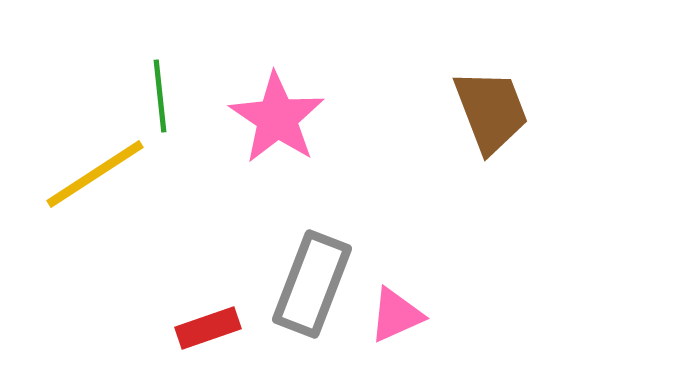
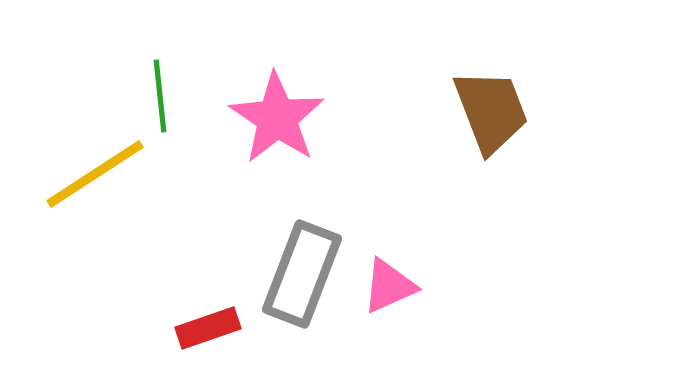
gray rectangle: moved 10 px left, 10 px up
pink triangle: moved 7 px left, 29 px up
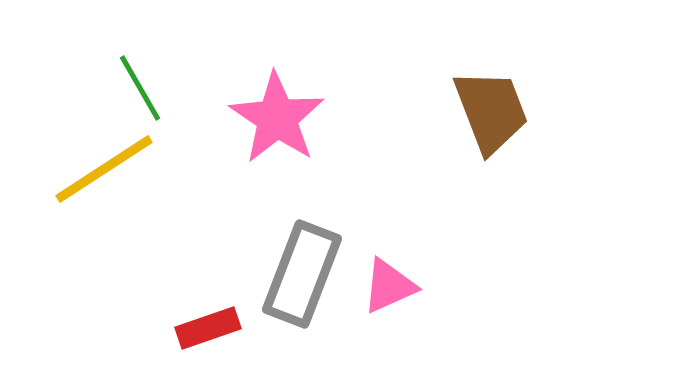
green line: moved 20 px left, 8 px up; rotated 24 degrees counterclockwise
yellow line: moved 9 px right, 5 px up
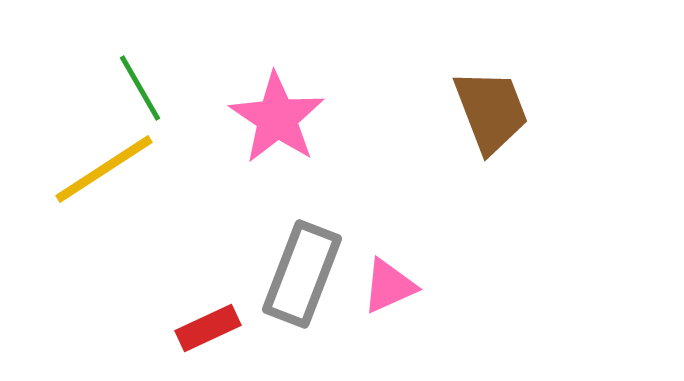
red rectangle: rotated 6 degrees counterclockwise
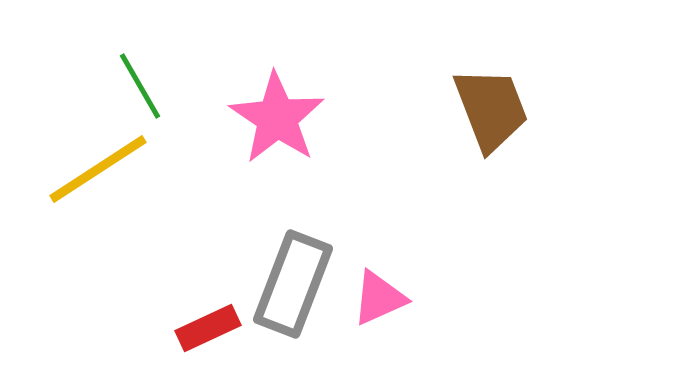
green line: moved 2 px up
brown trapezoid: moved 2 px up
yellow line: moved 6 px left
gray rectangle: moved 9 px left, 10 px down
pink triangle: moved 10 px left, 12 px down
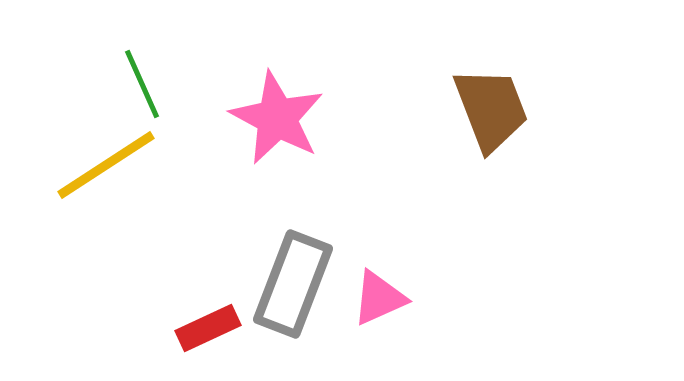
green line: moved 2 px right, 2 px up; rotated 6 degrees clockwise
pink star: rotated 6 degrees counterclockwise
yellow line: moved 8 px right, 4 px up
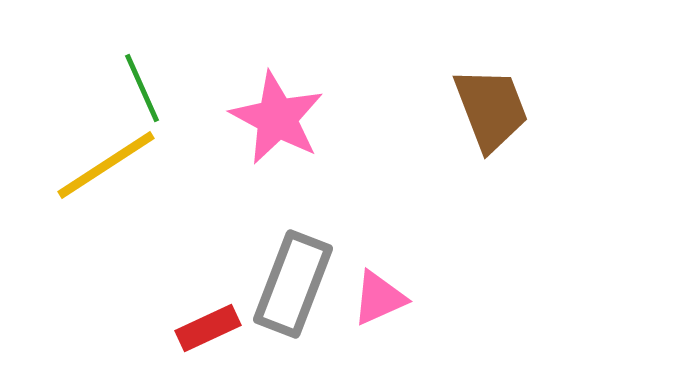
green line: moved 4 px down
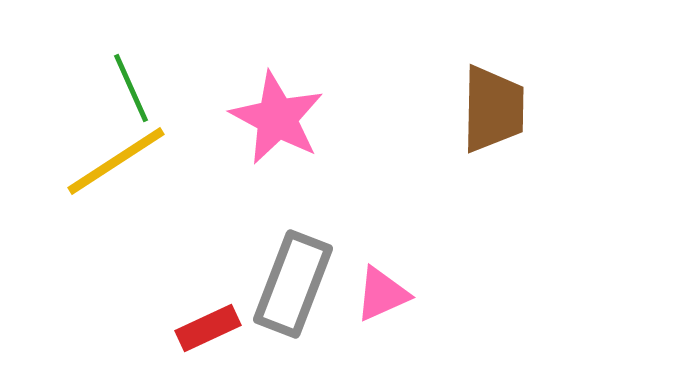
green line: moved 11 px left
brown trapezoid: moved 2 px right; rotated 22 degrees clockwise
yellow line: moved 10 px right, 4 px up
pink triangle: moved 3 px right, 4 px up
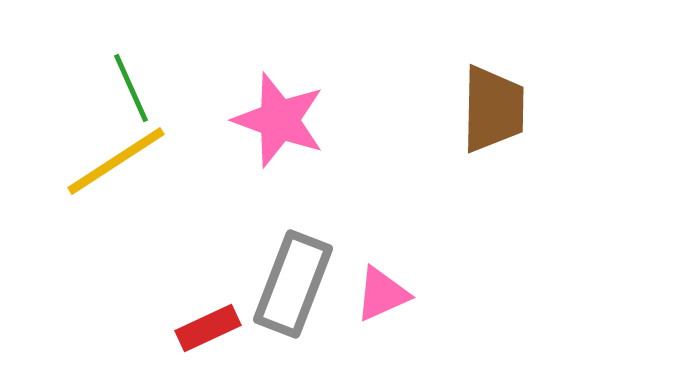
pink star: moved 2 px right, 2 px down; rotated 8 degrees counterclockwise
